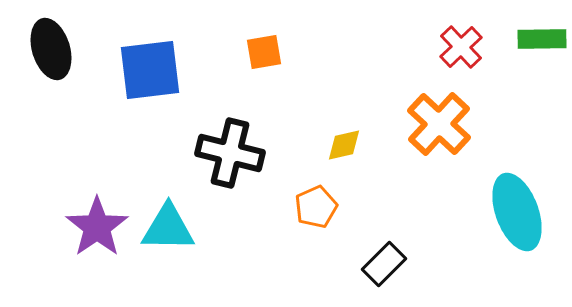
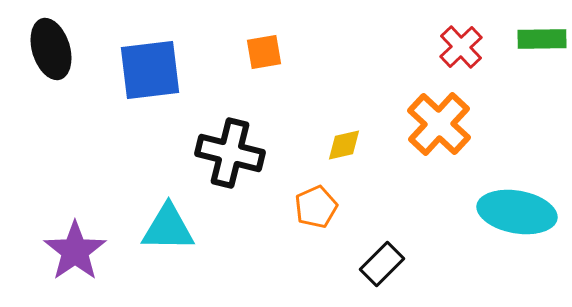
cyan ellipse: rotated 60 degrees counterclockwise
purple star: moved 22 px left, 24 px down
black rectangle: moved 2 px left
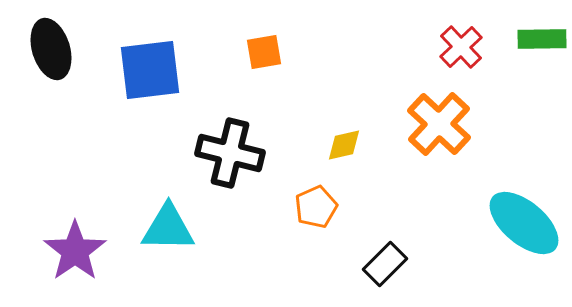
cyan ellipse: moved 7 px right, 11 px down; rotated 30 degrees clockwise
black rectangle: moved 3 px right
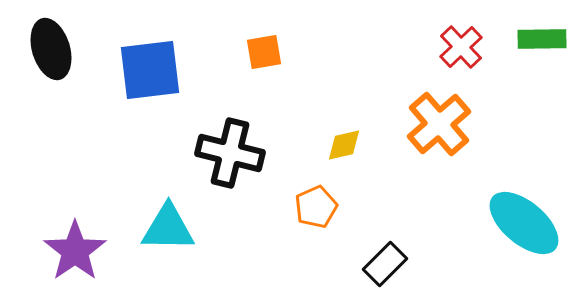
orange cross: rotated 6 degrees clockwise
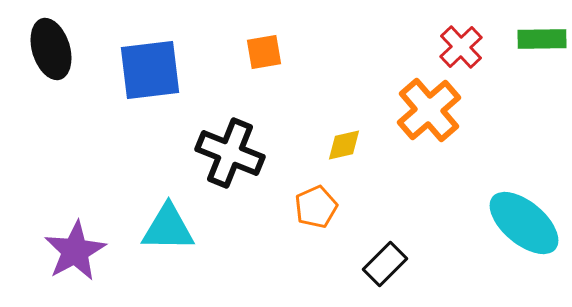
orange cross: moved 10 px left, 14 px up
black cross: rotated 8 degrees clockwise
purple star: rotated 6 degrees clockwise
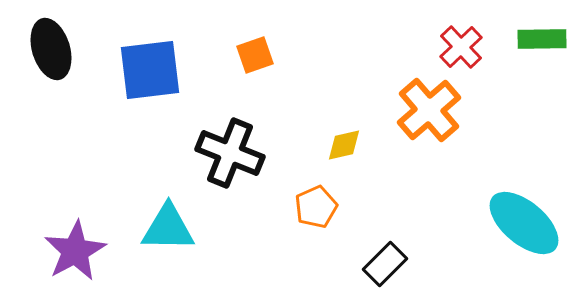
orange square: moved 9 px left, 3 px down; rotated 9 degrees counterclockwise
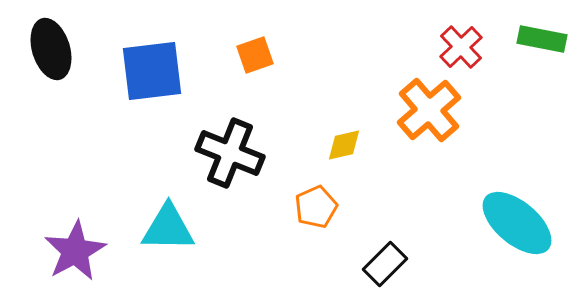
green rectangle: rotated 12 degrees clockwise
blue square: moved 2 px right, 1 px down
cyan ellipse: moved 7 px left
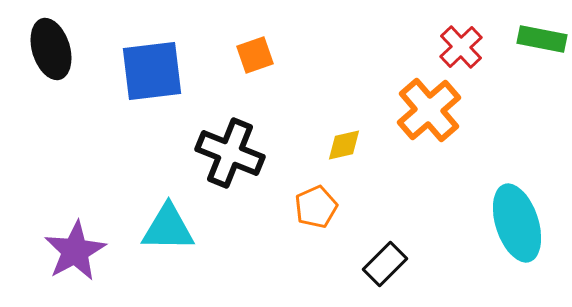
cyan ellipse: rotated 32 degrees clockwise
